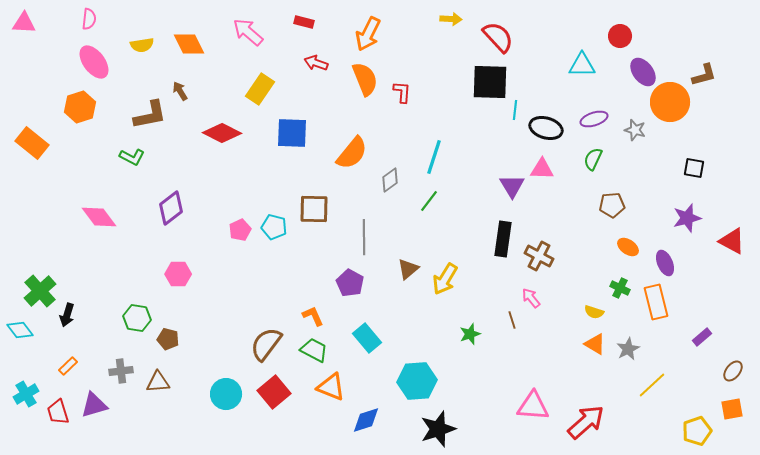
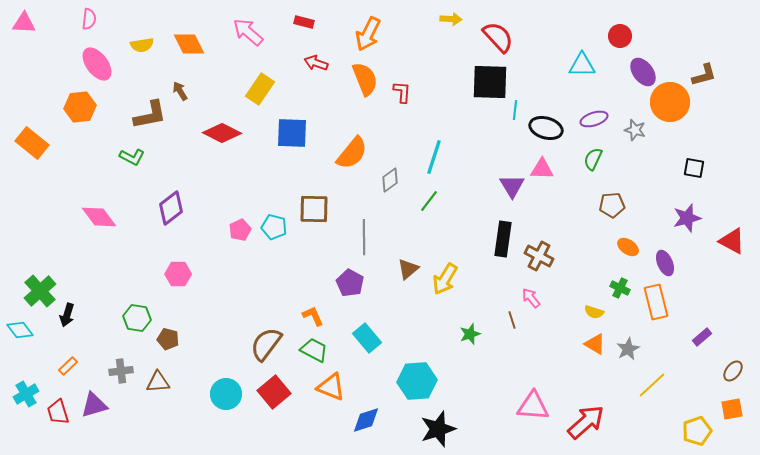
pink ellipse at (94, 62): moved 3 px right, 2 px down
orange hexagon at (80, 107): rotated 12 degrees clockwise
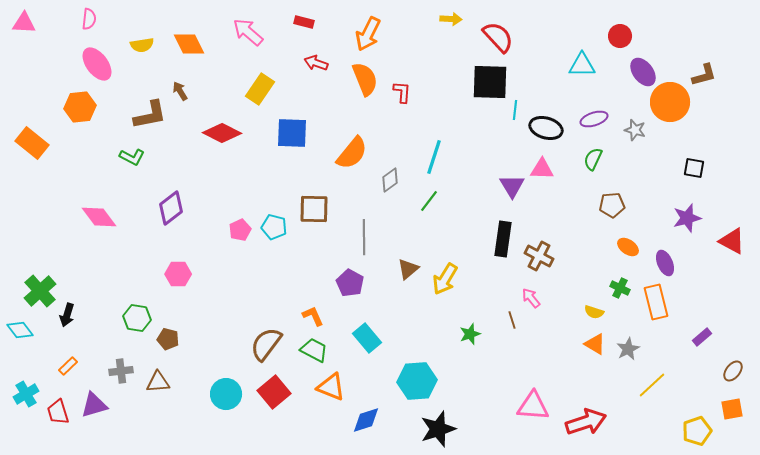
red arrow at (586, 422): rotated 24 degrees clockwise
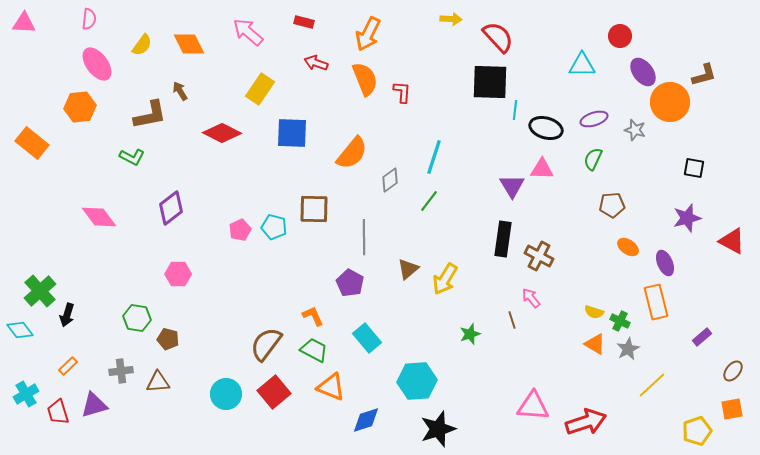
yellow semicircle at (142, 45): rotated 45 degrees counterclockwise
green cross at (620, 288): moved 33 px down
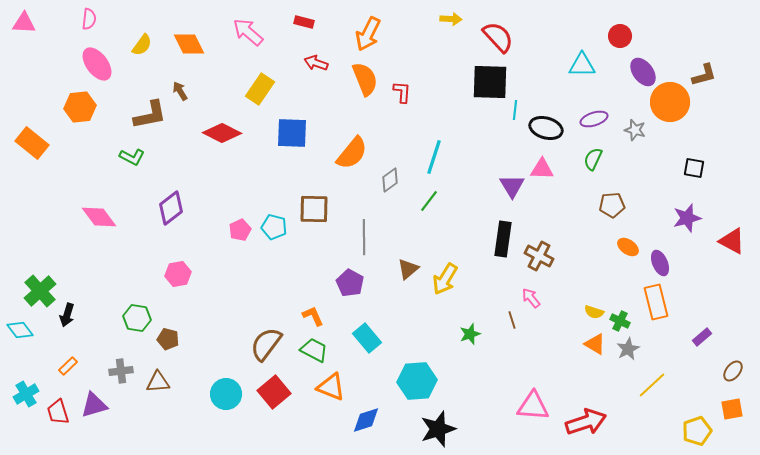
purple ellipse at (665, 263): moved 5 px left
pink hexagon at (178, 274): rotated 10 degrees counterclockwise
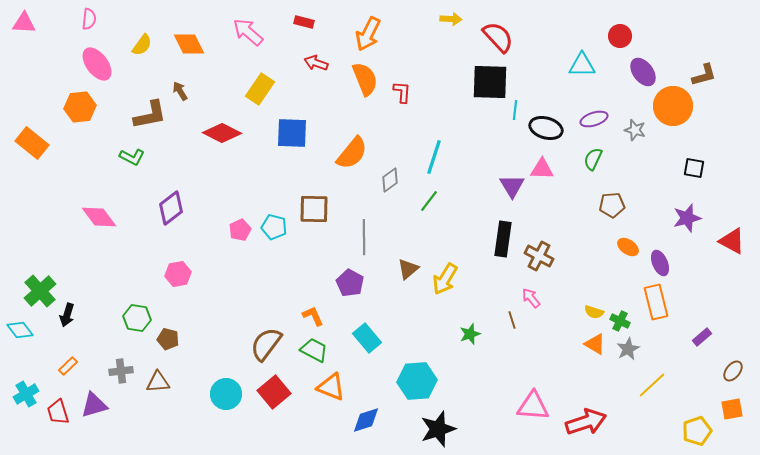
orange circle at (670, 102): moved 3 px right, 4 px down
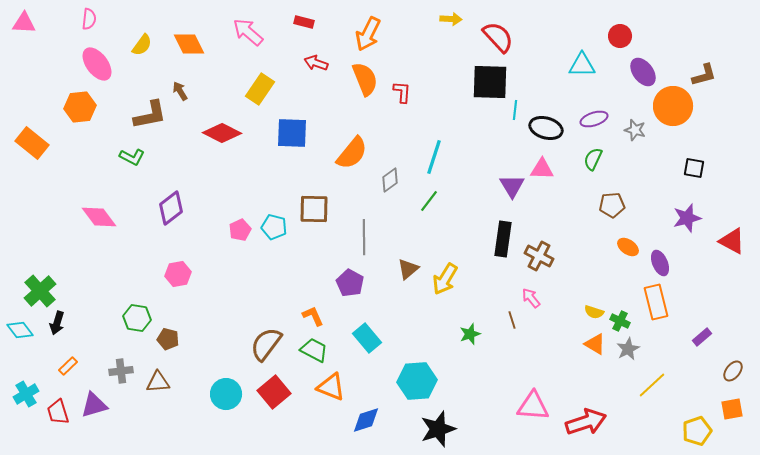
black arrow at (67, 315): moved 10 px left, 8 px down
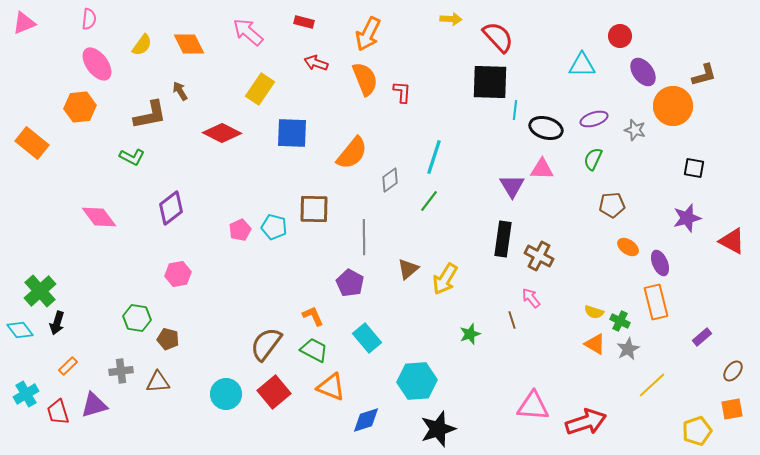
pink triangle at (24, 23): rotated 25 degrees counterclockwise
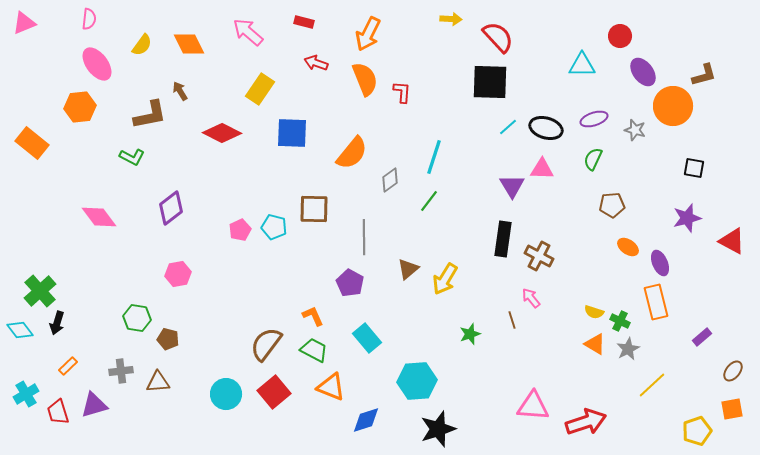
cyan line at (515, 110): moved 7 px left, 17 px down; rotated 42 degrees clockwise
